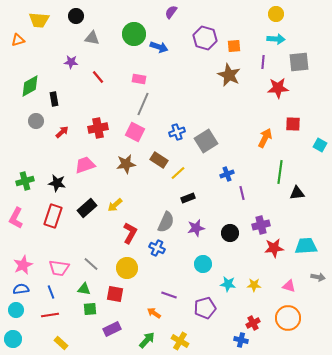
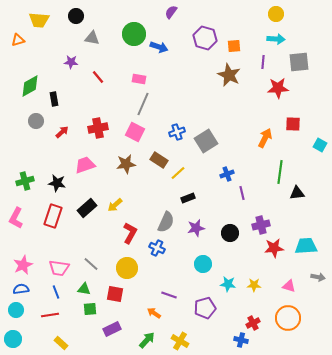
blue line at (51, 292): moved 5 px right
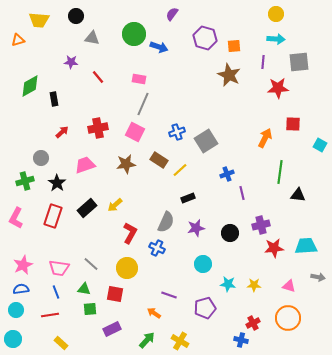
purple semicircle at (171, 12): moved 1 px right, 2 px down
gray circle at (36, 121): moved 5 px right, 37 px down
yellow line at (178, 173): moved 2 px right, 3 px up
black star at (57, 183): rotated 24 degrees clockwise
black triangle at (297, 193): moved 1 px right, 2 px down; rotated 14 degrees clockwise
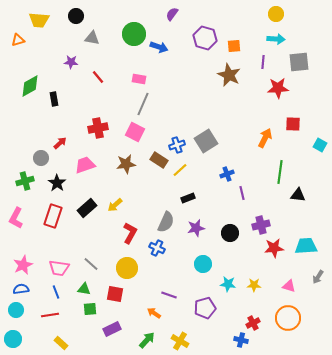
red arrow at (62, 132): moved 2 px left, 11 px down
blue cross at (177, 132): moved 13 px down
gray arrow at (318, 277): rotated 112 degrees clockwise
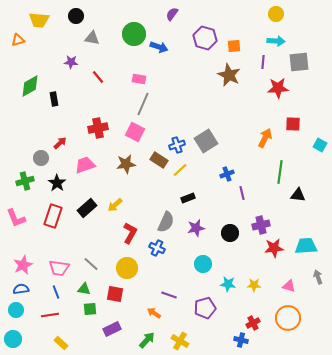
cyan arrow at (276, 39): moved 2 px down
pink L-shape at (16, 218): rotated 50 degrees counterclockwise
gray arrow at (318, 277): rotated 128 degrees clockwise
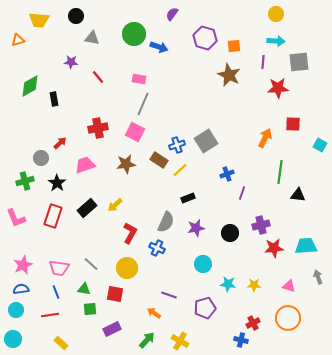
purple line at (242, 193): rotated 32 degrees clockwise
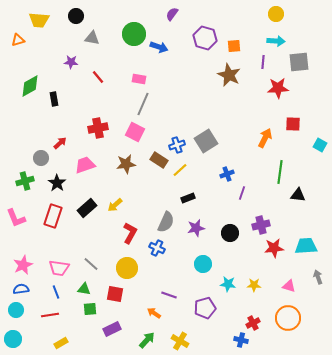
yellow rectangle at (61, 343): rotated 72 degrees counterclockwise
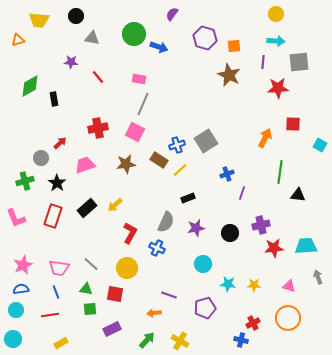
green triangle at (84, 289): moved 2 px right
orange arrow at (154, 313): rotated 40 degrees counterclockwise
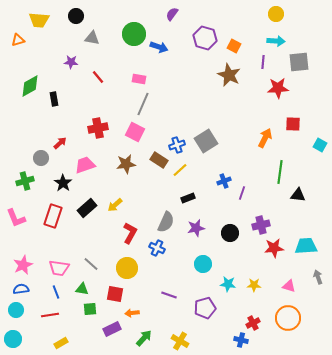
orange square at (234, 46): rotated 32 degrees clockwise
blue cross at (227, 174): moved 3 px left, 7 px down
black star at (57, 183): moved 6 px right
green triangle at (86, 289): moved 4 px left
orange arrow at (154, 313): moved 22 px left
green arrow at (147, 340): moved 3 px left, 2 px up
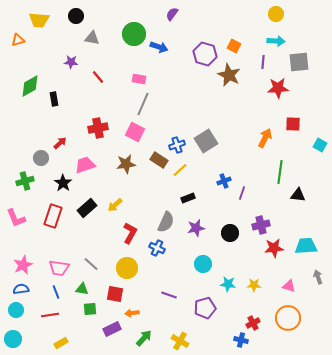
purple hexagon at (205, 38): moved 16 px down
